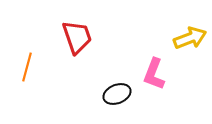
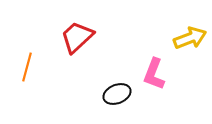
red trapezoid: rotated 114 degrees counterclockwise
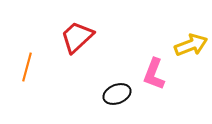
yellow arrow: moved 1 px right, 7 px down
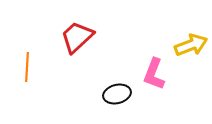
orange line: rotated 12 degrees counterclockwise
black ellipse: rotated 8 degrees clockwise
